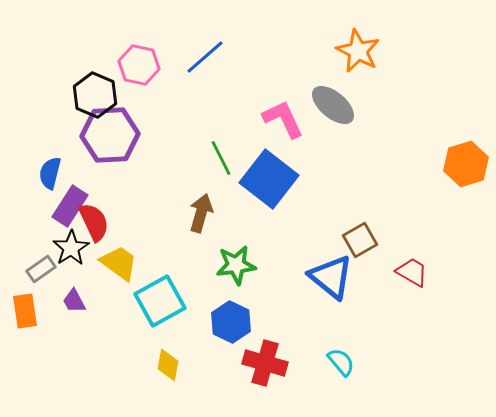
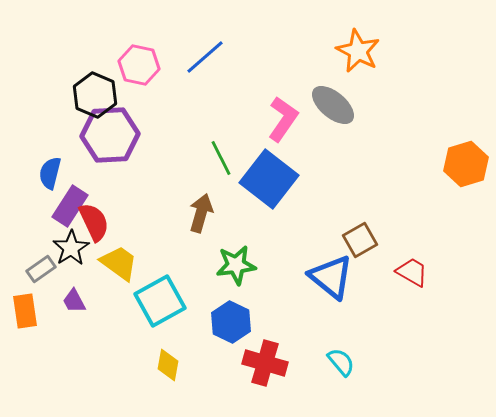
pink L-shape: rotated 60 degrees clockwise
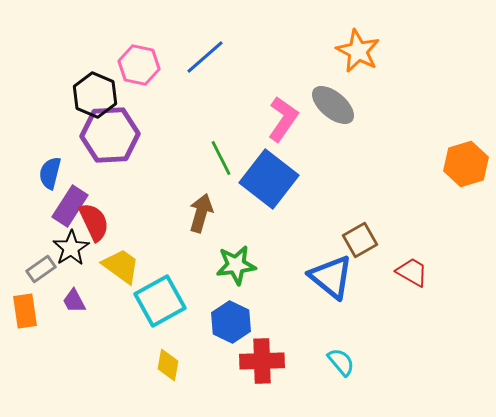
yellow trapezoid: moved 2 px right, 3 px down
red cross: moved 3 px left, 2 px up; rotated 18 degrees counterclockwise
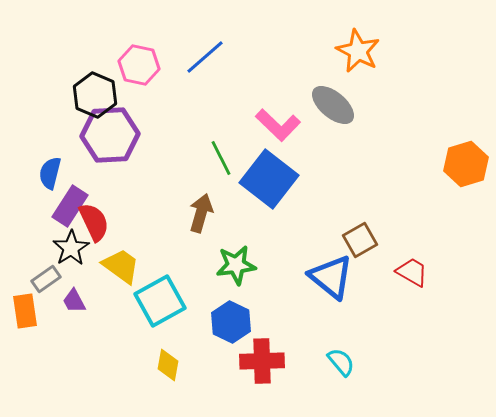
pink L-shape: moved 5 px left, 6 px down; rotated 99 degrees clockwise
gray rectangle: moved 5 px right, 10 px down
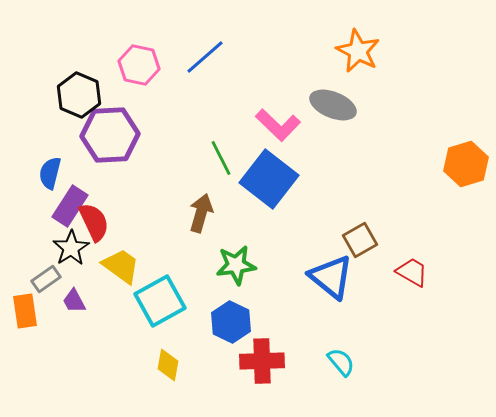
black hexagon: moved 16 px left
gray ellipse: rotated 18 degrees counterclockwise
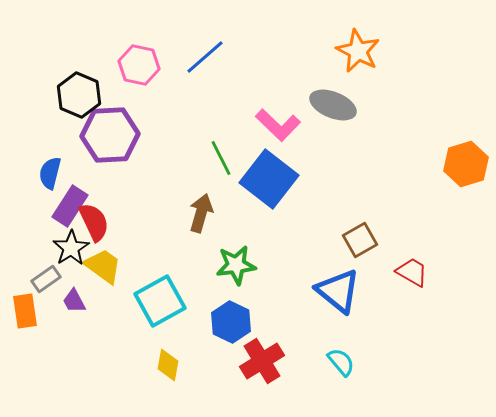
yellow trapezoid: moved 18 px left
blue triangle: moved 7 px right, 14 px down
red cross: rotated 30 degrees counterclockwise
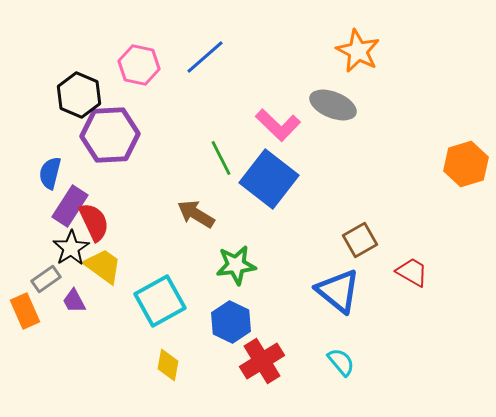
brown arrow: moved 5 px left, 1 px down; rotated 75 degrees counterclockwise
orange rectangle: rotated 16 degrees counterclockwise
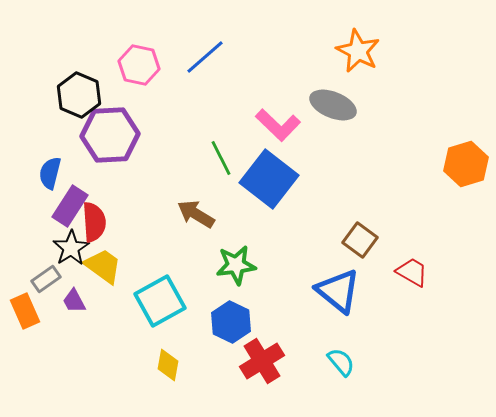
red semicircle: rotated 21 degrees clockwise
brown square: rotated 24 degrees counterclockwise
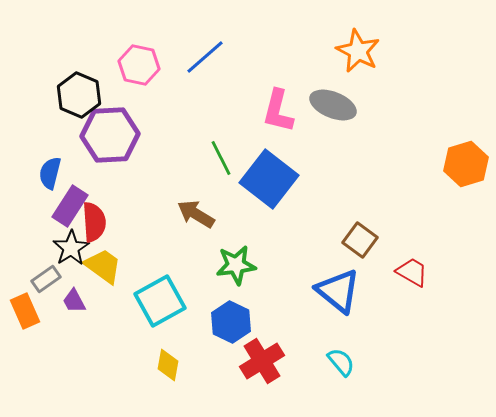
pink L-shape: moved 14 px up; rotated 60 degrees clockwise
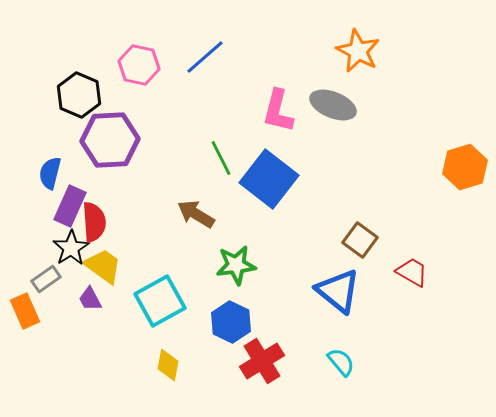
purple hexagon: moved 5 px down
orange hexagon: moved 1 px left, 3 px down
purple rectangle: rotated 9 degrees counterclockwise
purple trapezoid: moved 16 px right, 2 px up
